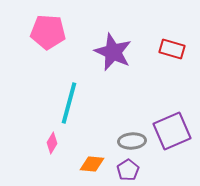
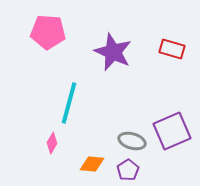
gray ellipse: rotated 20 degrees clockwise
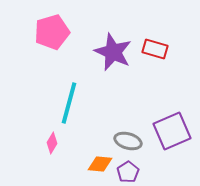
pink pentagon: moved 4 px right; rotated 20 degrees counterclockwise
red rectangle: moved 17 px left
gray ellipse: moved 4 px left
orange diamond: moved 8 px right
purple pentagon: moved 2 px down
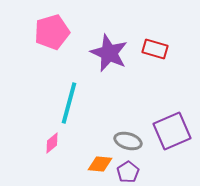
purple star: moved 4 px left, 1 px down
pink diamond: rotated 20 degrees clockwise
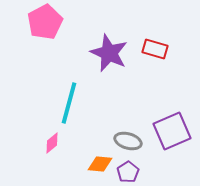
pink pentagon: moved 7 px left, 10 px up; rotated 12 degrees counterclockwise
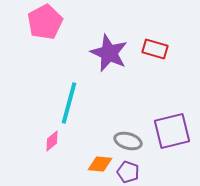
purple square: rotated 9 degrees clockwise
pink diamond: moved 2 px up
purple pentagon: rotated 20 degrees counterclockwise
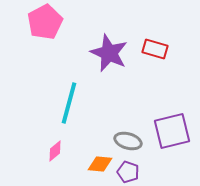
pink diamond: moved 3 px right, 10 px down
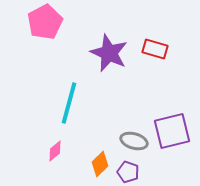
gray ellipse: moved 6 px right
orange diamond: rotated 50 degrees counterclockwise
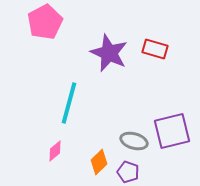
orange diamond: moved 1 px left, 2 px up
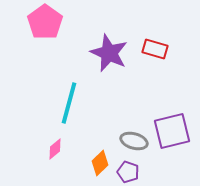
pink pentagon: rotated 8 degrees counterclockwise
pink diamond: moved 2 px up
orange diamond: moved 1 px right, 1 px down
